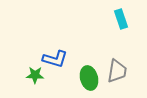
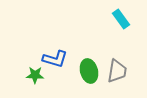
cyan rectangle: rotated 18 degrees counterclockwise
green ellipse: moved 7 px up
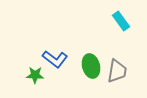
cyan rectangle: moved 2 px down
blue L-shape: rotated 20 degrees clockwise
green ellipse: moved 2 px right, 5 px up
